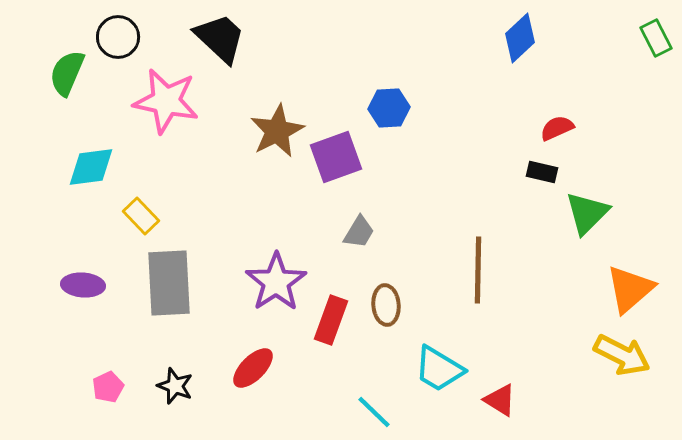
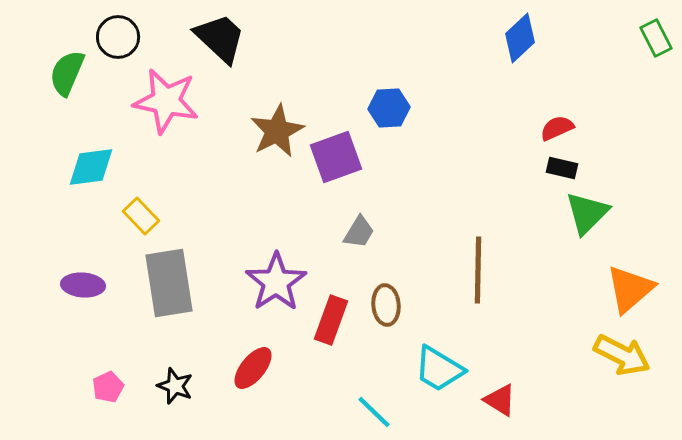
black rectangle: moved 20 px right, 4 px up
gray rectangle: rotated 6 degrees counterclockwise
red ellipse: rotated 6 degrees counterclockwise
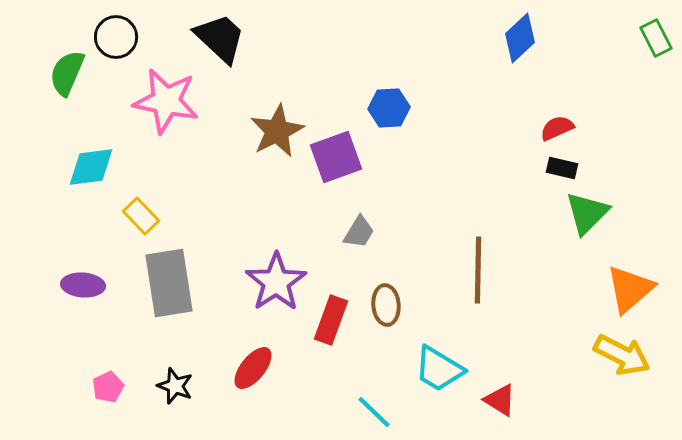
black circle: moved 2 px left
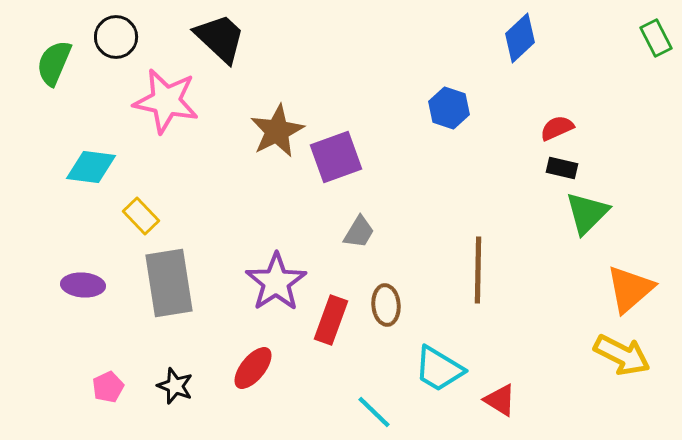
green semicircle: moved 13 px left, 10 px up
blue hexagon: moved 60 px right; rotated 21 degrees clockwise
cyan diamond: rotated 15 degrees clockwise
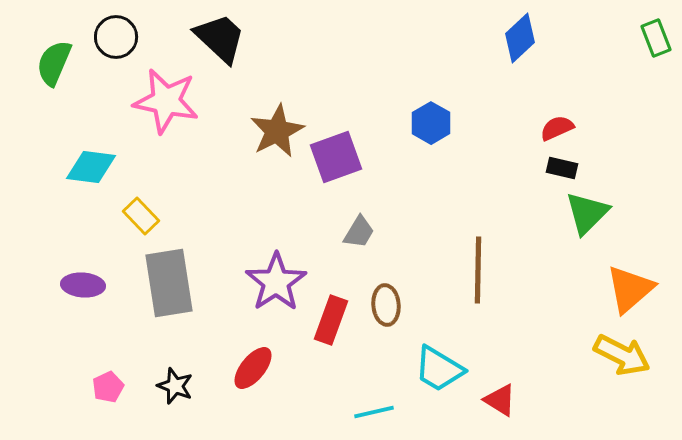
green rectangle: rotated 6 degrees clockwise
blue hexagon: moved 18 px left, 15 px down; rotated 12 degrees clockwise
cyan line: rotated 57 degrees counterclockwise
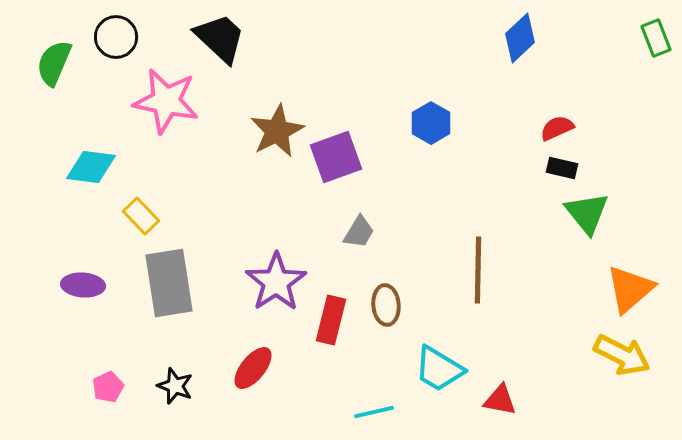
green triangle: rotated 24 degrees counterclockwise
red rectangle: rotated 6 degrees counterclockwise
red triangle: rotated 21 degrees counterclockwise
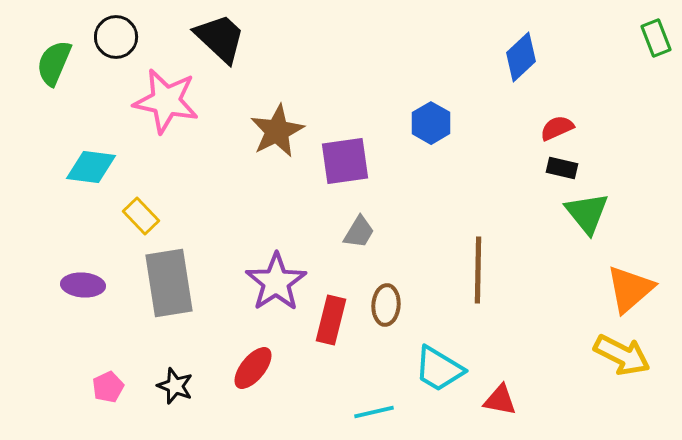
blue diamond: moved 1 px right, 19 px down
purple square: moved 9 px right, 4 px down; rotated 12 degrees clockwise
brown ellipse: rotated 9 degrees clockwise
